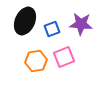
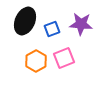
pink square: moved 1 px down
orange hexagon: rotated 20 degrees counterclockwise
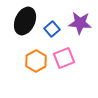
purple star: moved 1 px left, 1 px up
blue square: rotated 21 degrees counterclockwise
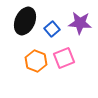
orange hexagon: rotated 10 degrees counterclockwise
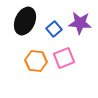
blue square: moved 2 px right
orange hexagon: rotated 15 degrees counterclockwise
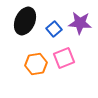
orange hexagon: moved 3 px down; rotated 15 degrees counterclockwise
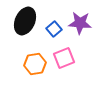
orange hexagon: moved 1 px left
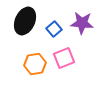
purple star: moved 2 px right
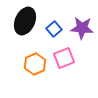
purple star: moved 5 px down
orange hexagon: rotated 15 degrees counterclockwise
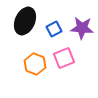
blue square: rotated 14 degrees clockwise
orange hexagon: rotated 15 degrees counterclockwise
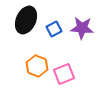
black ellipse: moved 1 px right, 1 px up
pink square: moved 16 px down
orange hexagon: moved 2 px right, 2 px down
